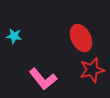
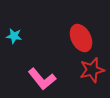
pink L-shape: moved 1 px left
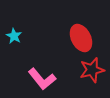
cyan star: rotated 21 degrees clockwise
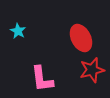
cyan star: moved 4 px right, 5 px up
pink L-shape: rotated 32 degrees clockwise
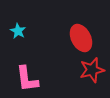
pink L-shape: moved 15 px left
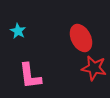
red star: moved 2 px right, 2 px up; rotated 25 degrees clockwise
pink L-shape: moved 3 px right, 3 px up
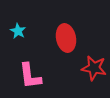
red ellipse: moved 15 px left; rotated 16 degrees clockwise
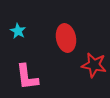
red star: moved 3 px up
pink L-shape: moved 3 px left, 1 px down
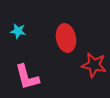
cyan star: rotated 21 degrees counterclockwise
pink L-shape: rotated 8 degrees counterclockwise
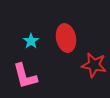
cyan star: moved 13 px right, 10 px down; rotated 28 degrees clockwise
pink L-shape: moved 2 px left, 1 px up
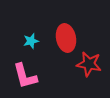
cyan star: rotated 21 degrees clockwise
red star: moved 5 px left, 1 px up
